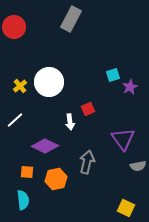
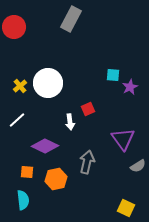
cyan square: rotated 24 degrees clockwise
white circle: moved 1 px left, 1 px down
white line: moved 2 px right
gray semicircle: rotated 21 degrees counterclockwise
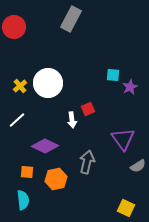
white arrow: moved 2 px right, 2 px up
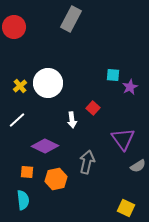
red square: moved 5 px right, 1 px up; rotated 24 degrees counterclockwise
